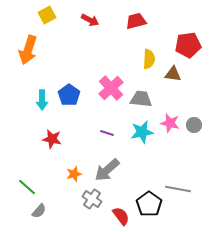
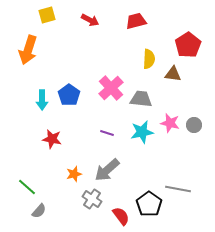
yellow square: rotated 12 degrees clockwise
red pentagon: rotated 25 degrees counterclockwise
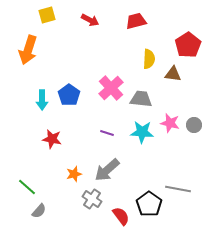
cyan star: rotated 15 degrees clockwise
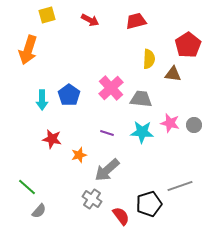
orange star: moved 5 px right, 19 px up
gray line: moved 2 px right, 3 px up; rotated 30 degrees counterclockwise
black pentagon: rotated 20 degrees clockwise
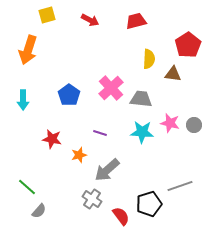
cyan arrow: moved 19 px left
purple line: moved 7 px left
